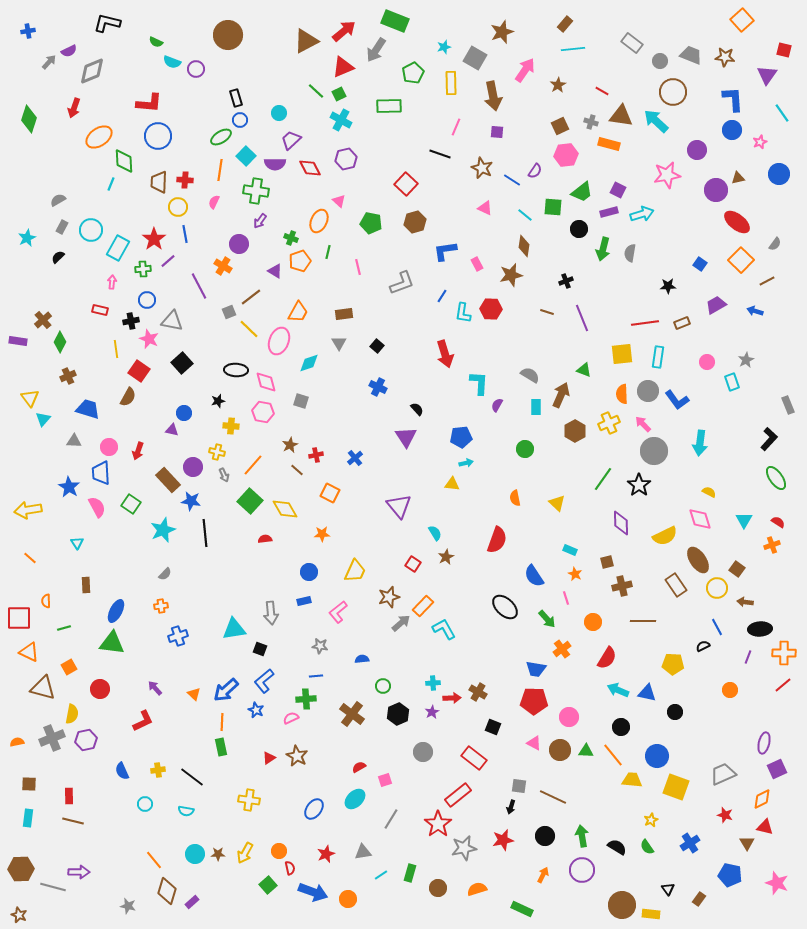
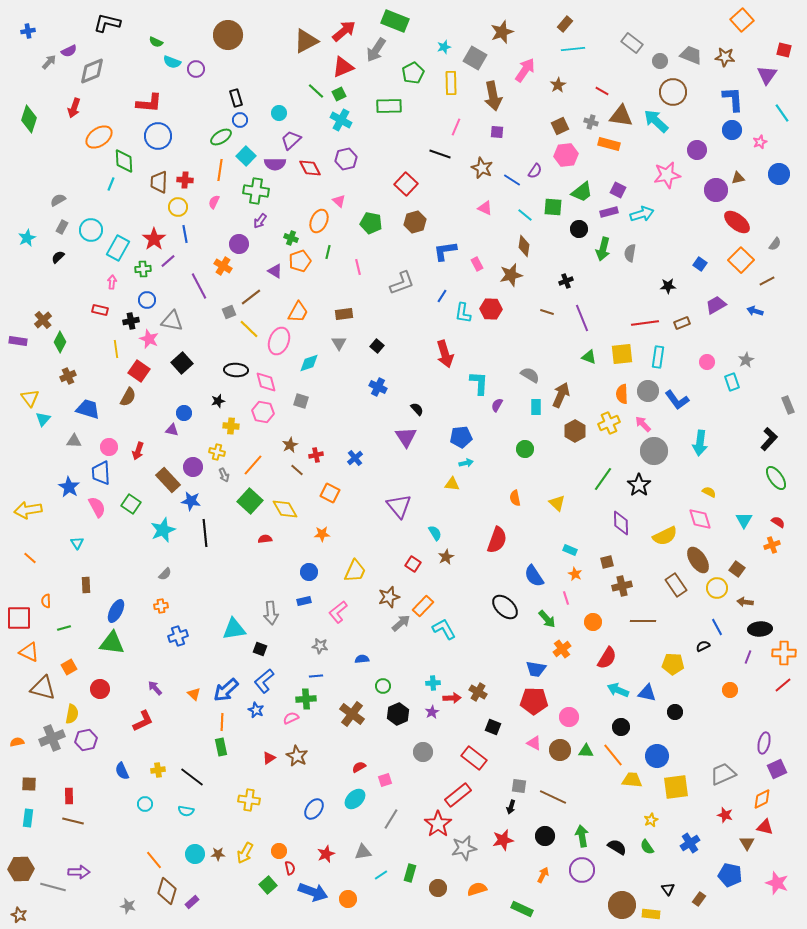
green triangle at (584, 370): moved 5 px right, 13 px up
yellow square at (676, 787): rotated 28 degrees counterclockwise
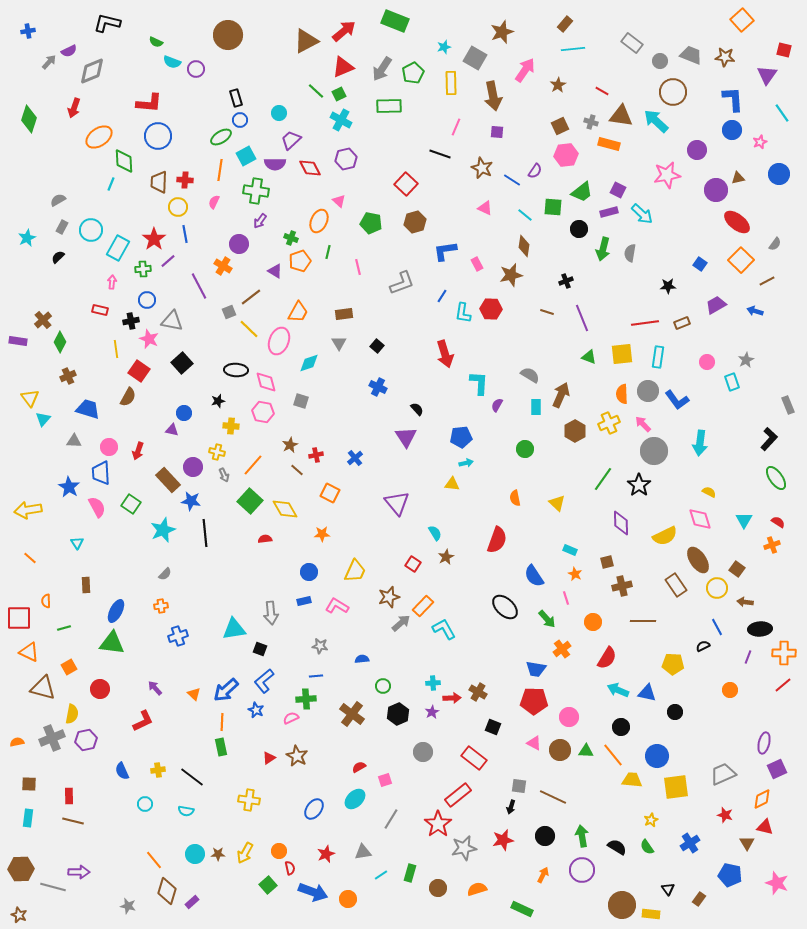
gray arrow at (376, 50): moved 6 px right, 19 px down
cyan square at (246, 156): rotated 18 degrees clockwise
cyan arrow at (642, 214): rotated 60 degrees clockwise
purple triangle at (399, 506): moved 2 px left, 3 px up
pink L-shape at (338, 612): moved 1 px left, 6 px up; rotated 70 degrees clockwise
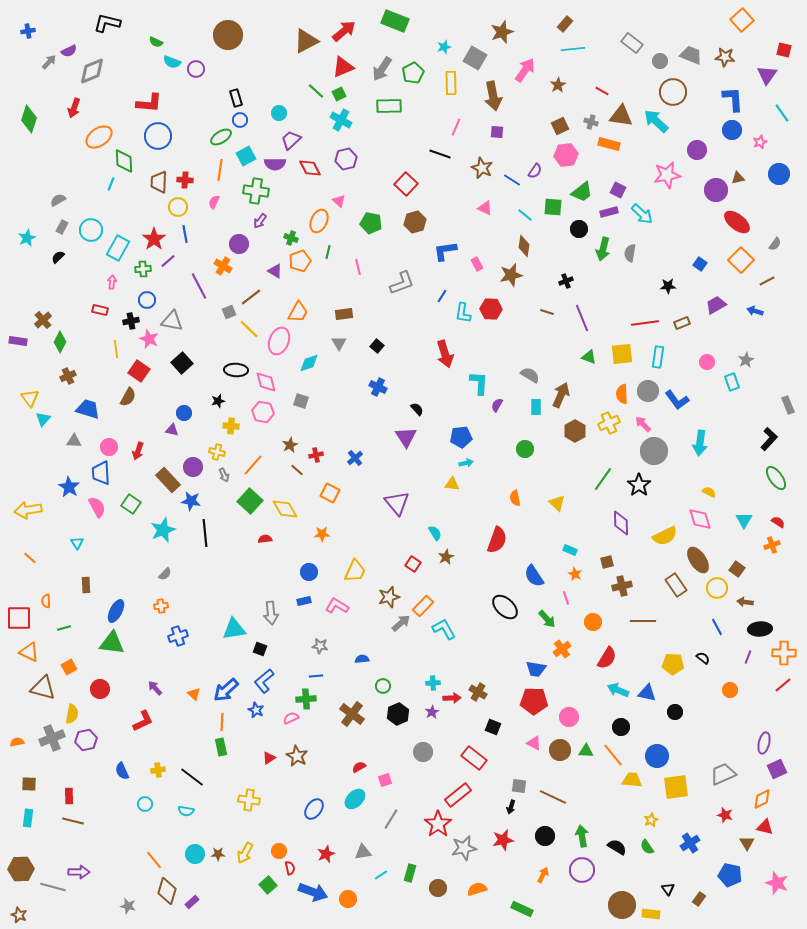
black semicircle at (703, 646): moved 12 px down; rotated 64 degrees clockwise
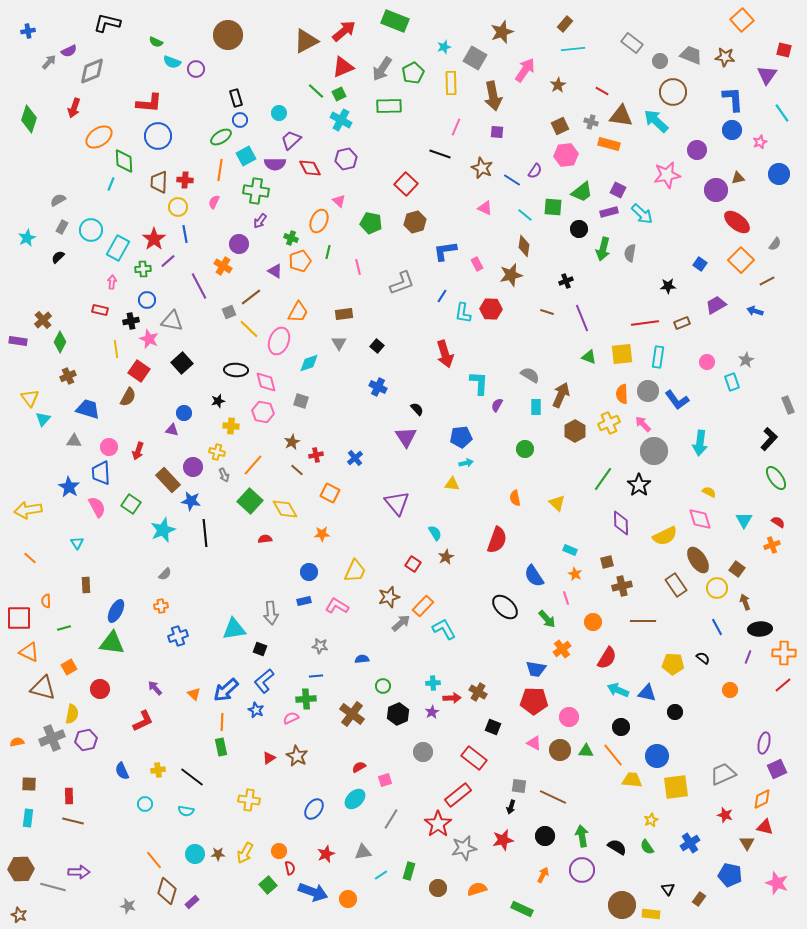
brown star at (290, 445): moved 2 px right, 3 px up
brown arrow at (745, 602): rotated 63 degrees clockwise
green rectangle at (410, 873): moved 1 px left, 2 px up
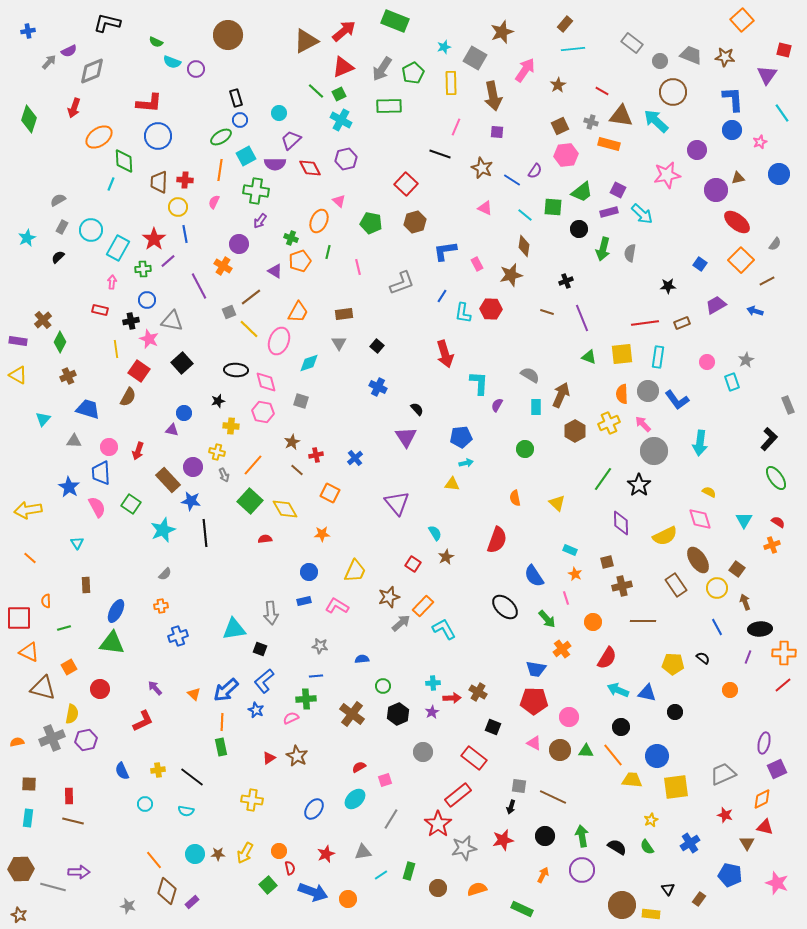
yellow triangle at (30, 398): moved 12 px left, 23 px up; rotated 24 degrees counterclockwise
yellow cross at (249, 800): moved 3 px right
